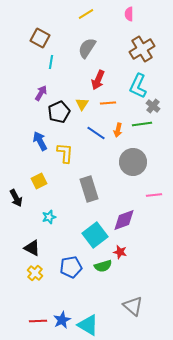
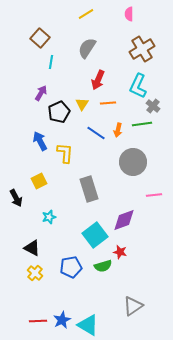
brown square: rotated 12 degrees clockwise
gray triangle: rotated 45 degrees clockwise
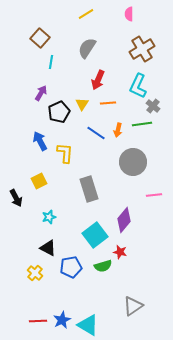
purple diamond: rotated 30 degrees counterclockwise
black triangle: moved 16 px right
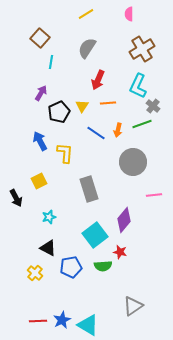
yellow triangle: moved 2 px down
green line: rotated 12 degrees counterclockwise
green semicircle: rotated 12 degrees clockwise
